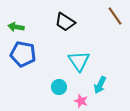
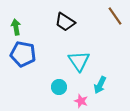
green arrow: rotated 70 degrees clockwise
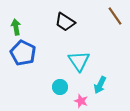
blue pentagon: moved 1 px up; rotated 15 degrees clockwise
cyan circle: moved 1 px right
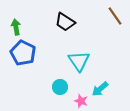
cyan arrow: moved 4 px down; rotated 24 degrees clockwise
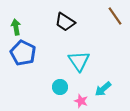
cyan arrow: moved 3 px right
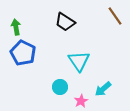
pink star: rotated 24 degrees clockwise
